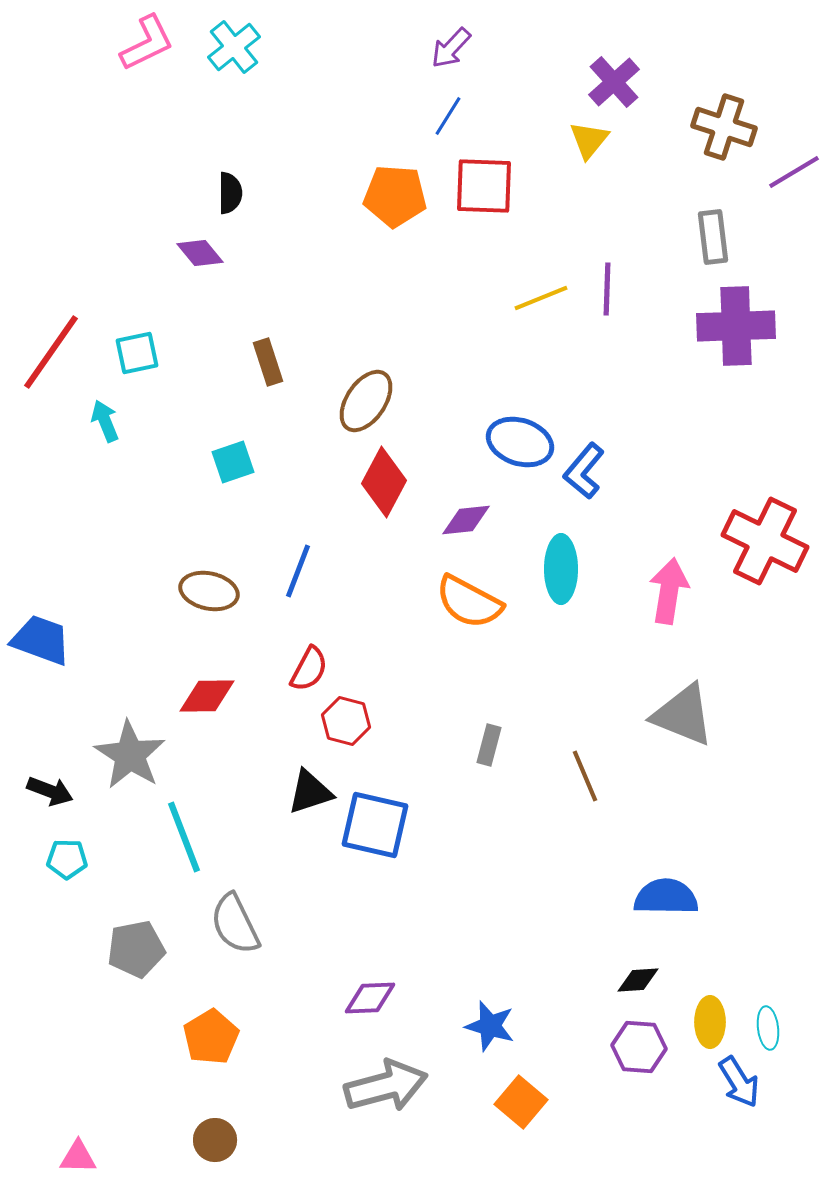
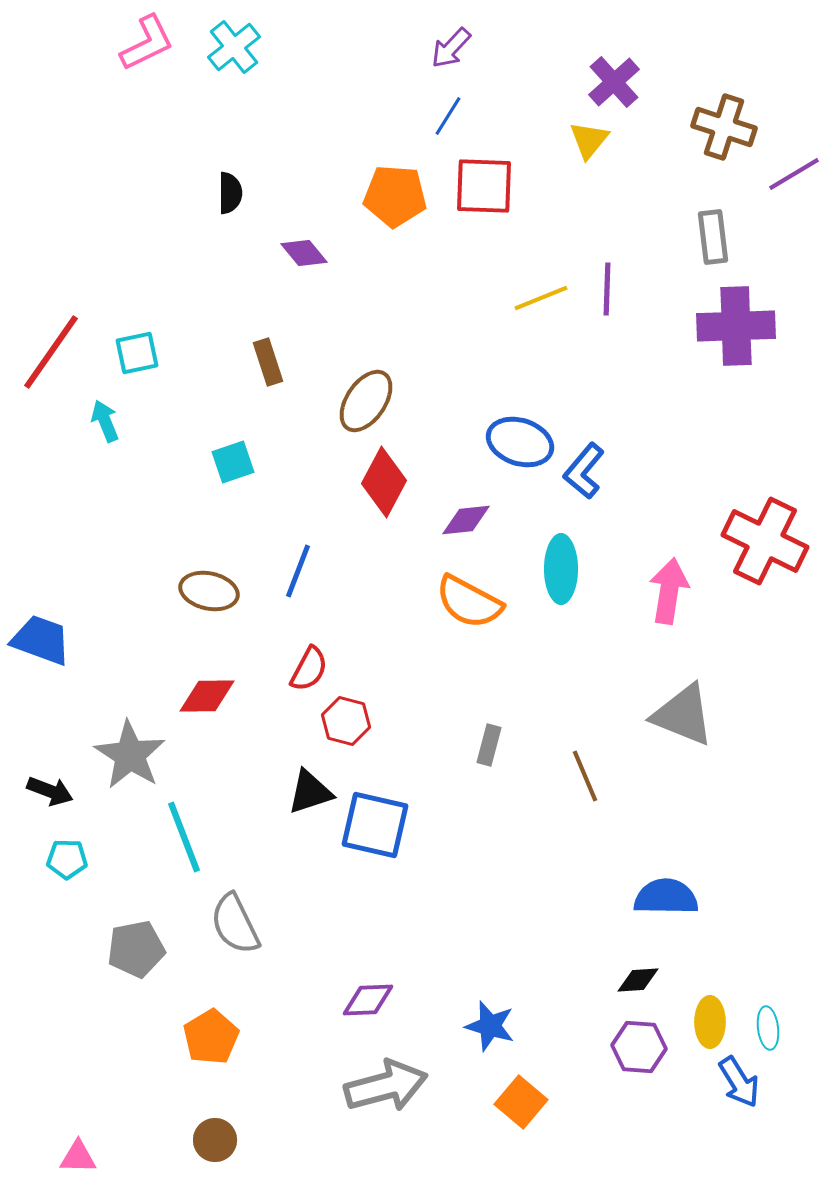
purple line at (794, 172): moved 2 px down
purple diamond at (200, 253): moved 104 px right
purple diamond at (370, 998): moved 2 px left, 2 px down
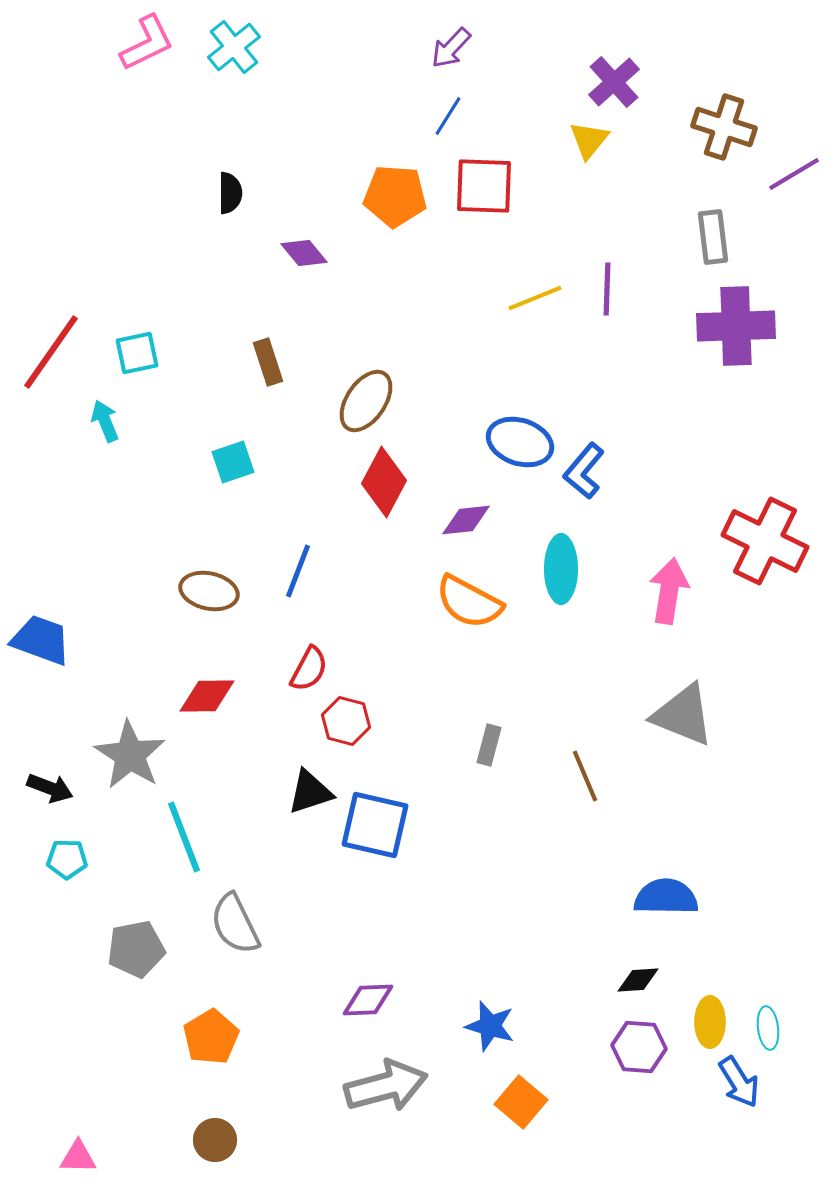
yellow line at (541, 298): moved 6 px left
black arrow at (50, 791): moved 3 px up
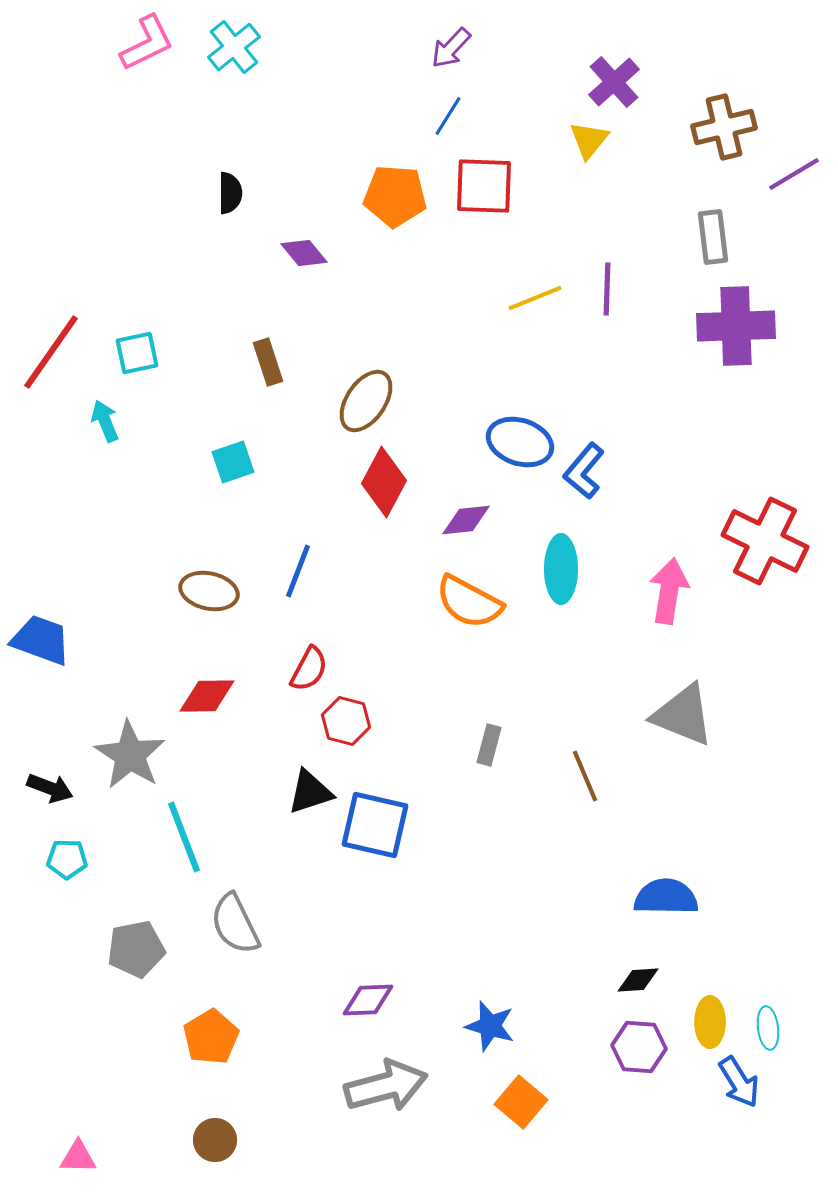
brown cross at (724, 127): rotated 32 degrees counterclockwise
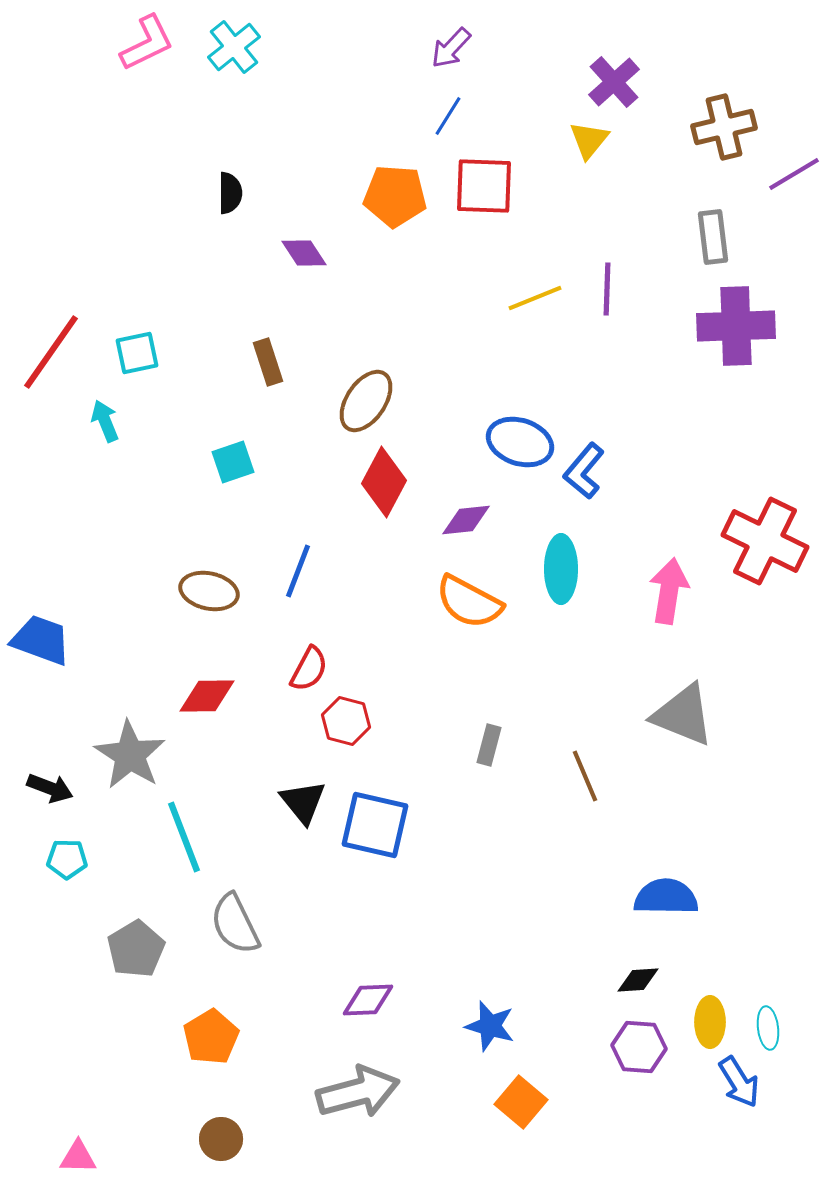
purple diamond at (304, 253): rotated 6 degrees clockwise
black triangle at (310, 792): moved 7 px left, 10 px down; rotated 51 degrees counterclockwise
gray pentagon at (136, 949): rotated 20 degrees counterclockwise
gray arrow at (386, 1086): moved 28 px left, 6 px down
brown circle at (215, 1140): moved 6 px right, 1 px up
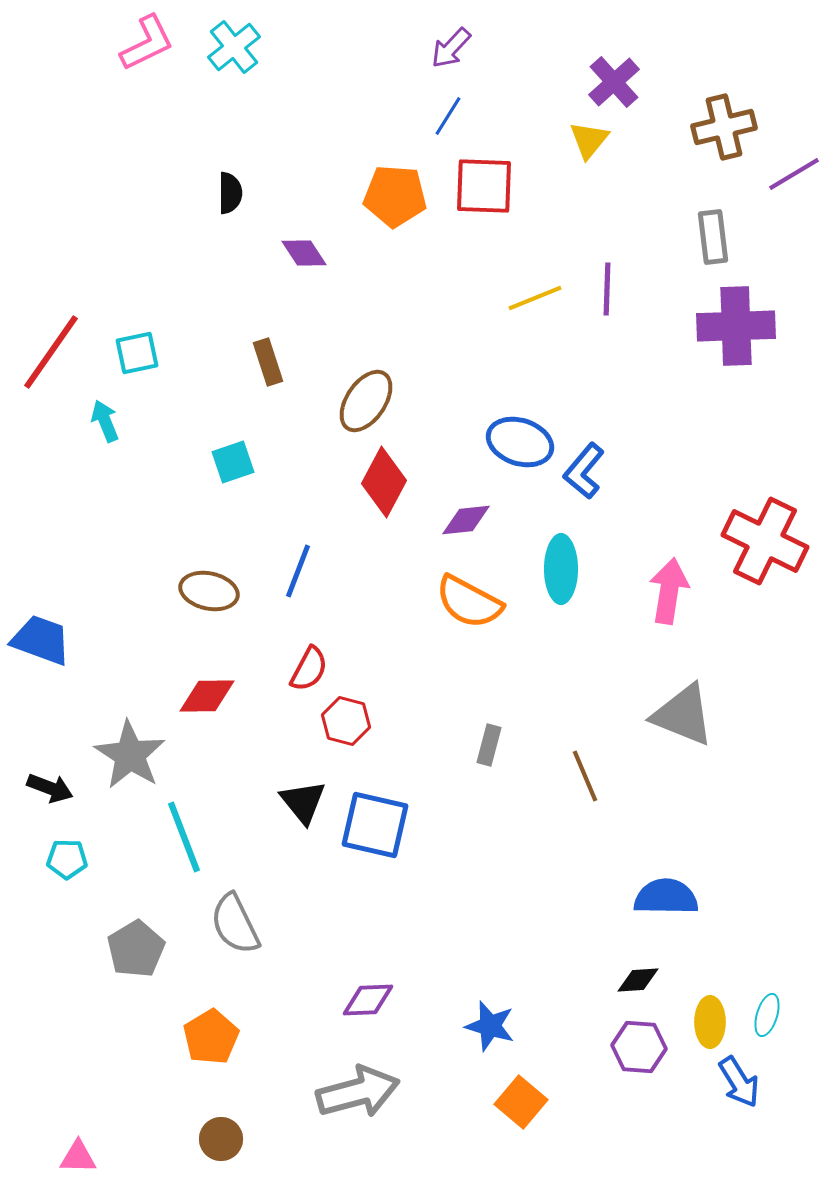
cyan ellipse at (768, 1028): moved 1 px left, 13 px up; rotated 24 degrees clockwise
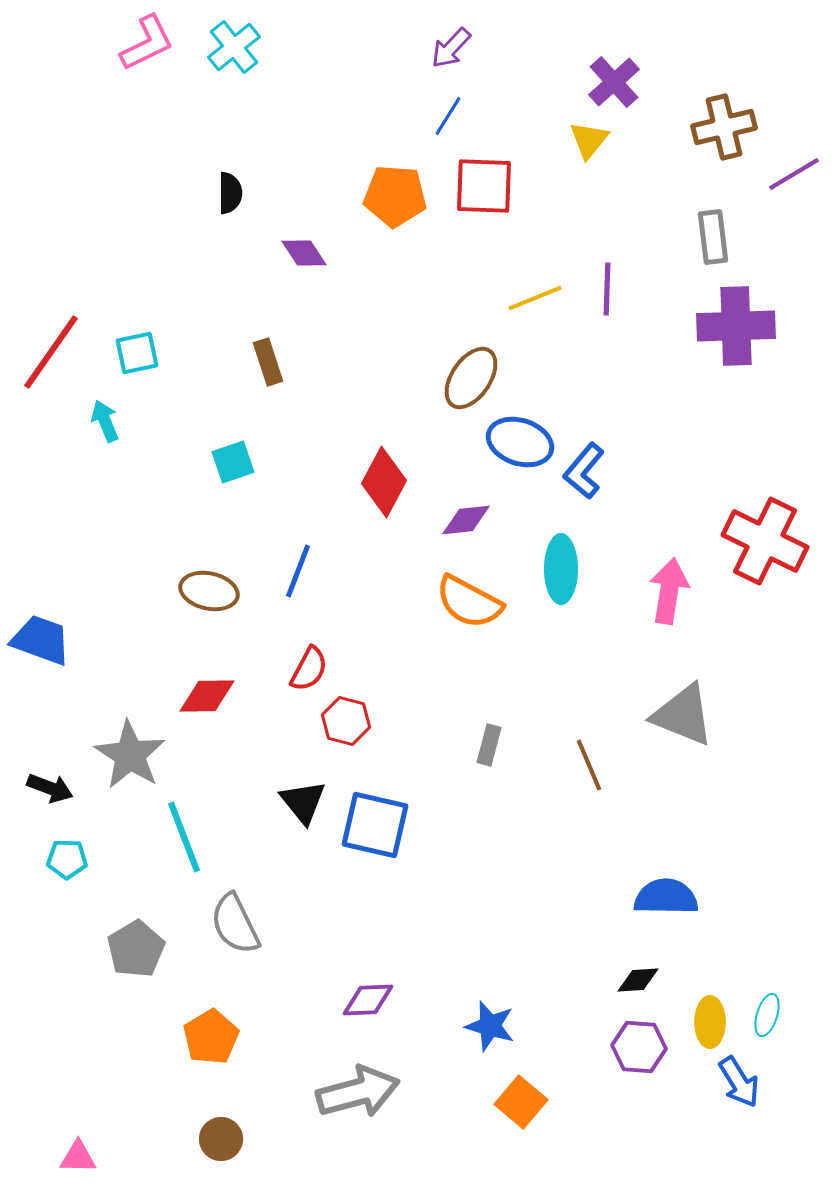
brown ellipse at (366, 401): moved 105 px right, 23 px up
brown line at (585, 776): moved 4 px right, 11 px up
